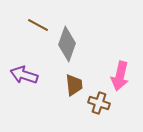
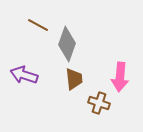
pink arrow: moved 1 px down; rotated 8 degrees counterclockwise
brown trapezoid: moved 6 px up
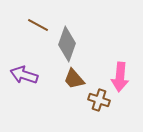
brown trapezoid: rotated 145 degrees clockwise
brown cross: moved 3 px up
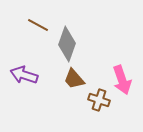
pink arrow: moved 2 px right, 3 px down; rotated 24 degrees counterclockwise
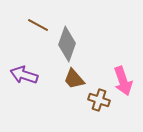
pink arrow: moved 1 px right, 1 px down
